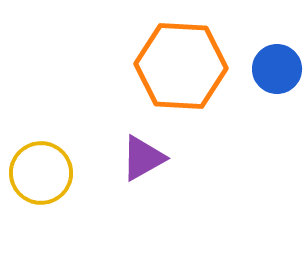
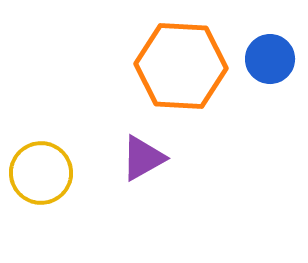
blue circle: moved 7 px left, 10 px up
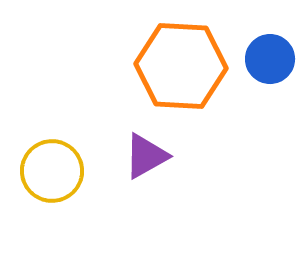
purple triangle: moved 3 px right, 2 px up
yellow circle: moved 11 px right, 2 px up
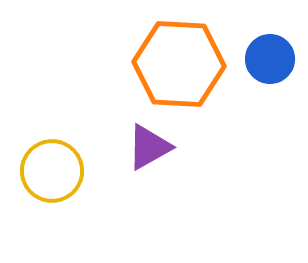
orange hexagon: moved 2 px left, 2 px up
purple triangle: moved 3 px right, 9 px up
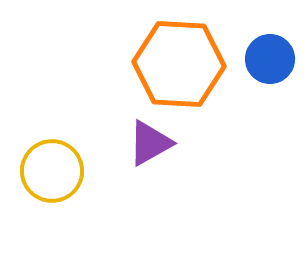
purple triangle: moved 1 px right, 4 px up
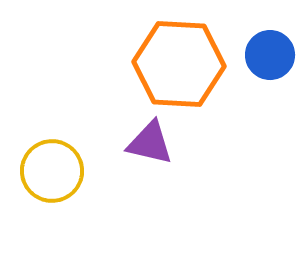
blue circle: moved 4 px up
purple triangle: rotated 42 degrees clockwise
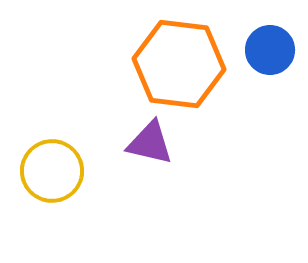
blue circle: moved 5 px up
orange hexagon: rotated 4 degrees clockwise
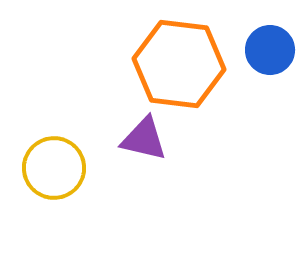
purple triangle: moved 6 px left, 4 px up
yellow circle: moved 2 px right, 3 px up
